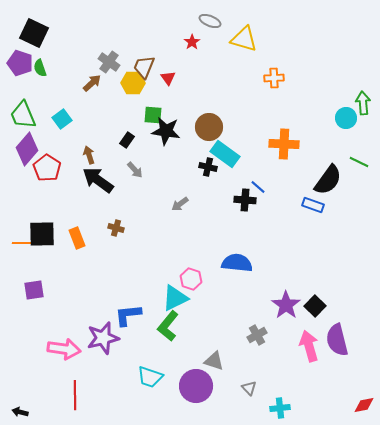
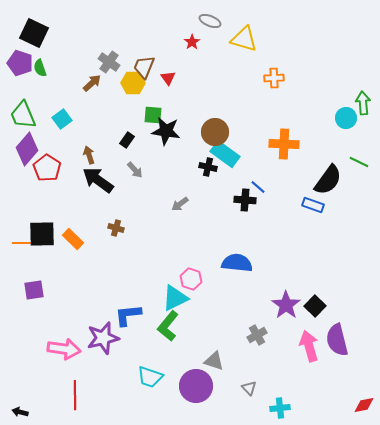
brown circle at (209, 127): moved 6 px right, 5 px down
orange rectangle at (77, 238): moved 4 px left, 1 px down; rotated 25 degrees counterclockwise
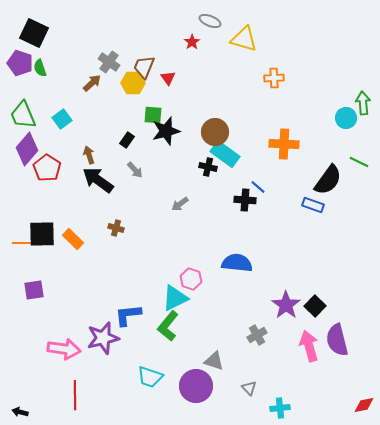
black star at (166, 131): rotated 24 degrees counterclockwise
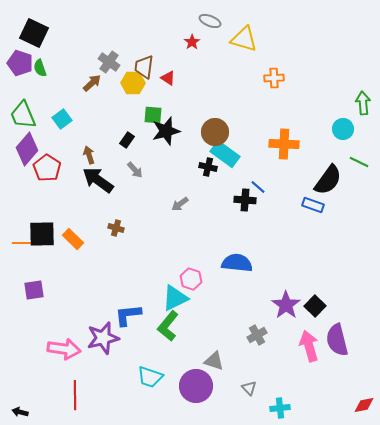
brown trapezoid at (144, 67): rotated 15 degrees counterclockwise
red triangle at (168, 78): rotated 21 degrees counterclockwise
cyan circle at (346, 118): moved 3 px left, 11 px down
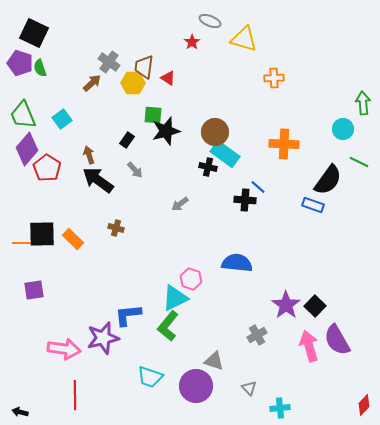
purple semicircle at (337, 340): rotated 16 degrees counterclockwise
red diamond at (364, 405): rotated 35 degrees counterclockwise
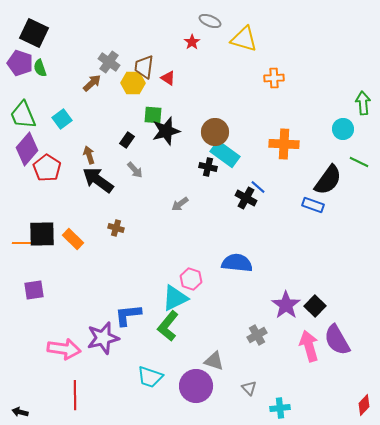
black cross at (245, 200): moved 1 px right, 2 px up; rotated 25 degrees clockwise
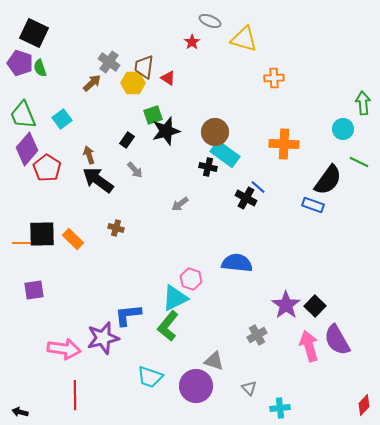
green square at (153, 115): rotated 24 degrees counterclockwise
